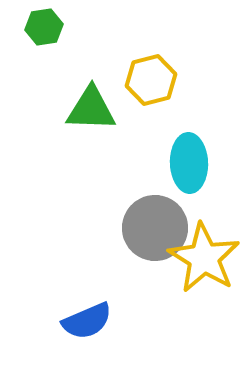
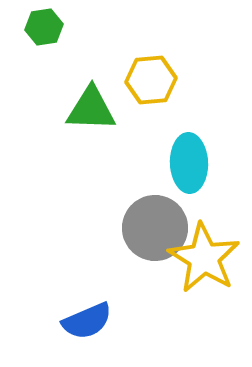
yellow hexagon: rotated 9 degrees clockwise
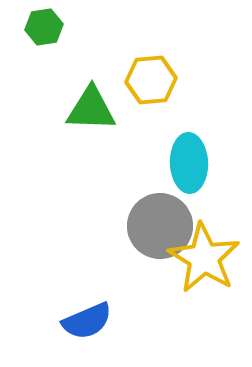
gray circle: moved 5 px right, 2 px up
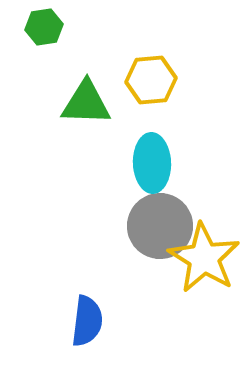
green triangle: moved 5 px left, 6 px up
cyan ellipse: moved 37 px left
blue semicircle: rotated 60 degrees counterclockwise
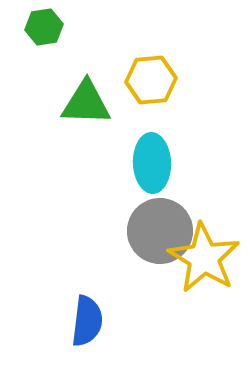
gray circle: moved 5 px down
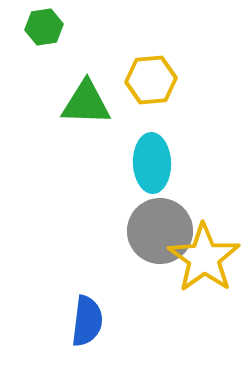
yellow star: rotated 4 degrees clockwise
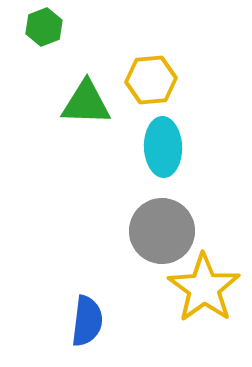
green hexagon: rotated 12 degrees counterclockwise
cyan ellipse: moved 11 px right, 16 px up
gray circle: moved 2 px right
yellow star: moved 30 px down
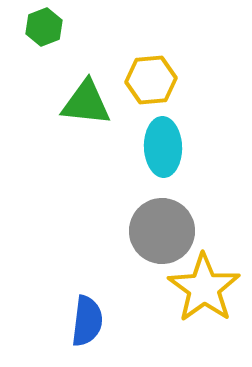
green triangle: rotated 4 degrees clockwise
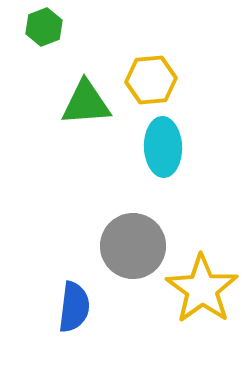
green triangle: rotated 10 degrees counterclockwise
gray circle: moved 29 px left, 15 px down
yellow star: moved 2 px left, 1 px down
blue semicircle: moved 13 px left, 14 px up
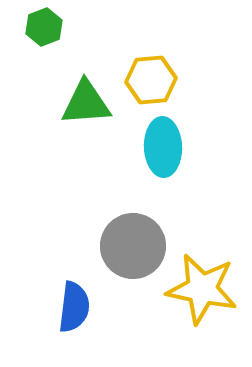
yellow star: rotated 24 degrees counterclockwise
